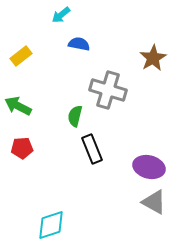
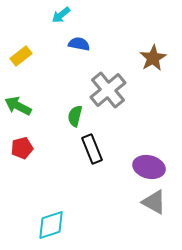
gray cross: rotated 33 degrees clockwise
red pentagon: rotated 10 degrees counterclockwise
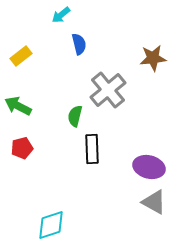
blue semicircle: rotated 65 degrees clockwise
brown star: rotated 24 degrees clockwise
black rectangle: rotated 20 degrees clockwise
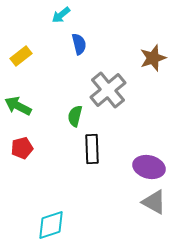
brown star: rotated 12 degrees counterclockwise
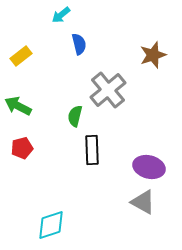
brown star: moved 3 px up
black rectangle: moved 1 px down
gray triangle: moved 11 px left
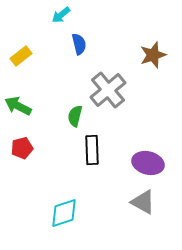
purple ellipse: moved 1 px left, 4 px up
cyan diamond: moved 13 px right, 12 px up
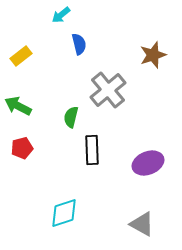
green semicircle: moved 4 px left, 1 px down
purple ellipse: rotated 36 degrees counterclockwise
gray triangle: moved 1 px left, 22 px down
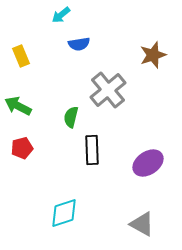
blue semicircle: rotated 95 degrees clockwise
yellow rectangle: rotated 75 degrees counterclockwise
purple ellipse: rotated 12 degrees counterclockwise
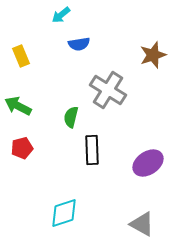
gray cross: rotated 18 degrees counterclockwise
